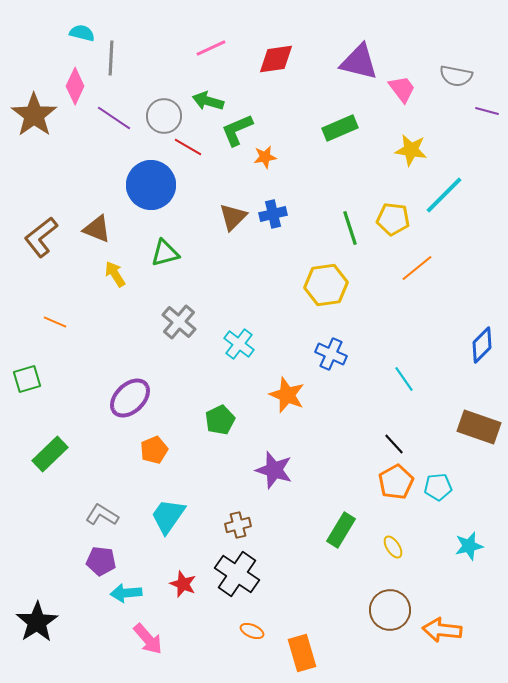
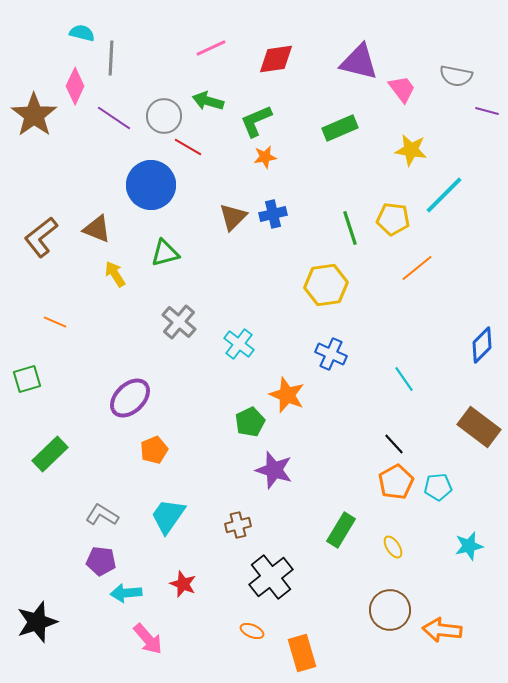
green L-shape at (237, 130): moved 19 px right, 9 px up
green pentagon at (220, 420): moved 30 px right, 2 px down
brown rectangle at (479, 427): rotated 18 degrees clockwise
black cross at (237, 574): moved 34 px right, 3 px down; rotated 18 degrees clockwise
black star at (37, 622): rotated 15 degrees clockwise
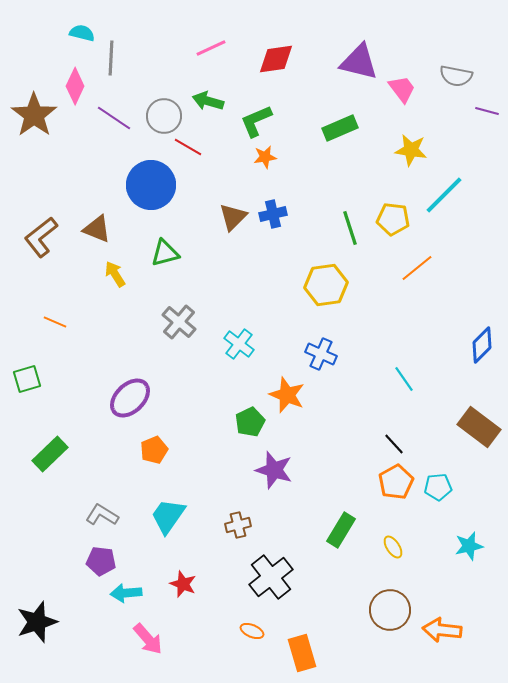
blue cross at (331, 354): moved 10 px left
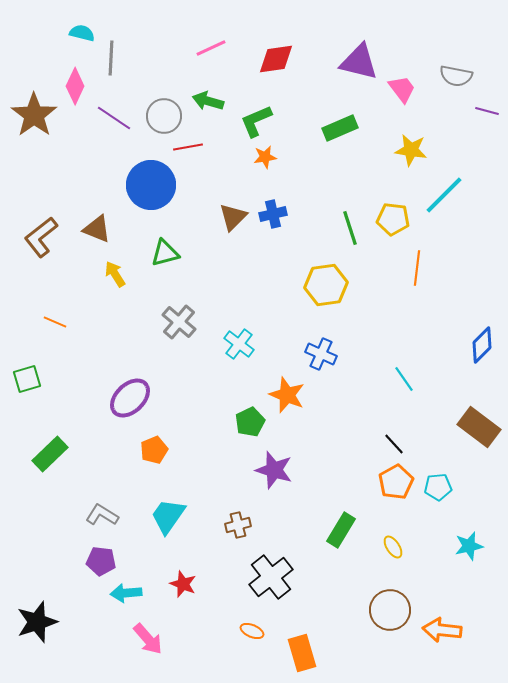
red line at (188, 147): rotated 40 degrees counterclockwise
orange line at (417, 268): rotated 44 degrees counterclockwise
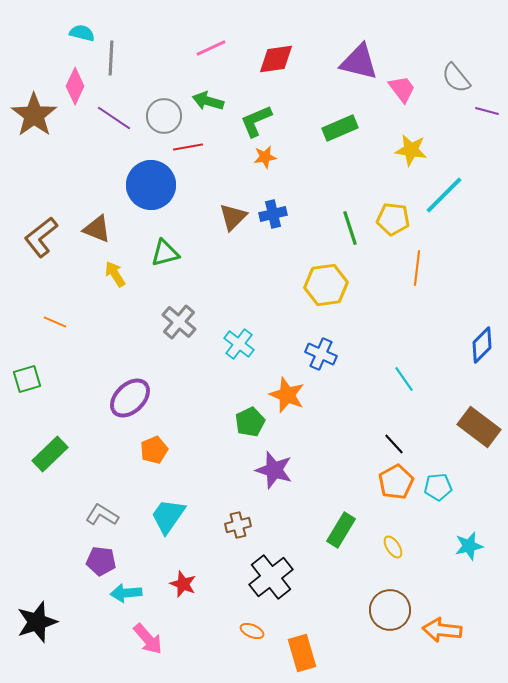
gray semicircle at (456, 76): moved 2 px down; rotated 40 degrees clockwise
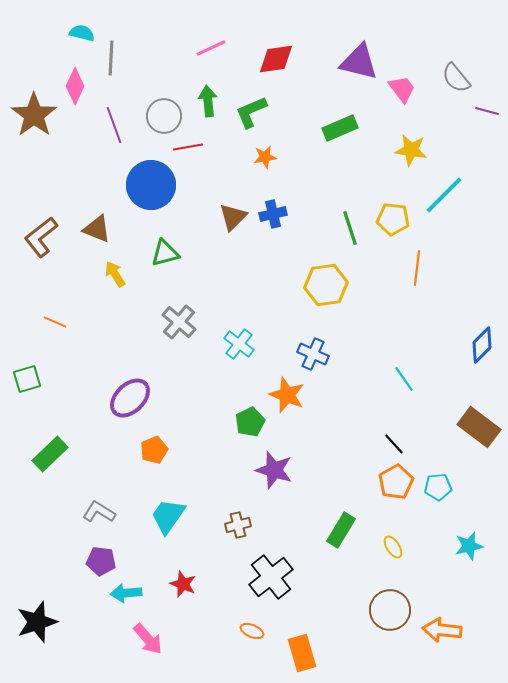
green arrow at (208, 101): rotated 68 degrees clockwise
purple line at (114, 118): moved 7 px down; rotated 36 degrees clockwise
green L-shape at (256, 121): moved 5 px left, 9 px up
blue cross at (321, 354): moved 8 px left
gray L-shape at (102, 515): moved 3 px left, 3 px up
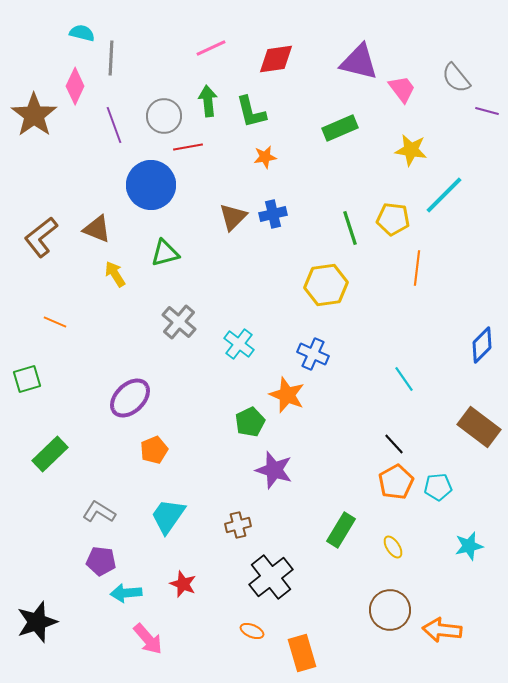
green L-shape at (251, 112): rotated 81 degrees counterclockwise
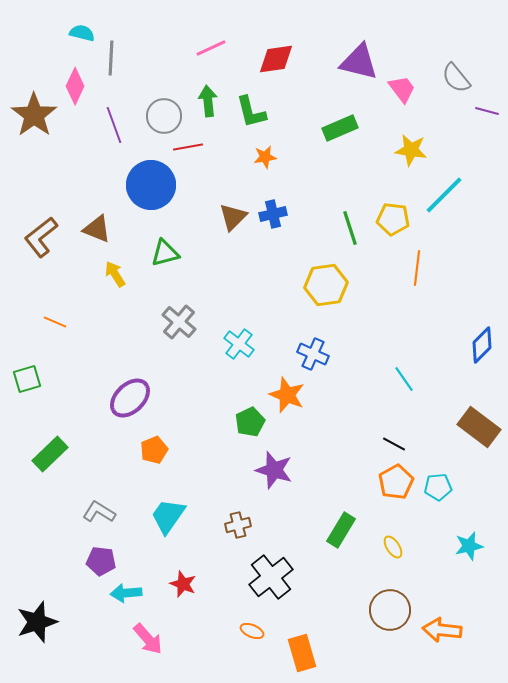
black line at (394, 444): rotated 20 degrees counterclockwise
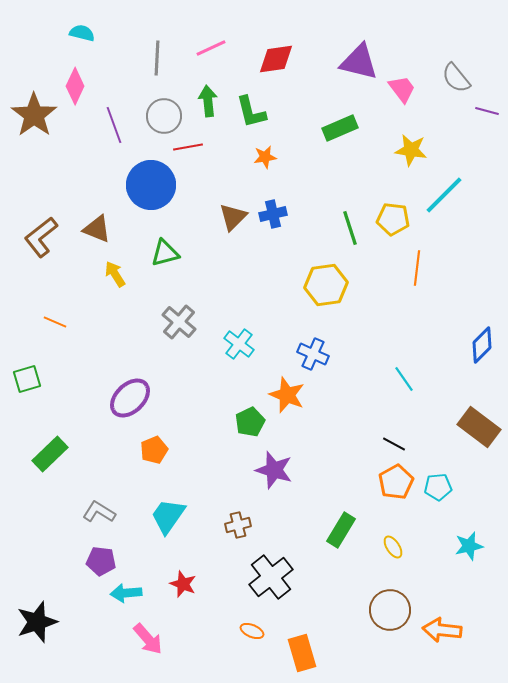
gray line at (111, 58): moved 46 px right
